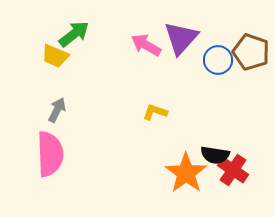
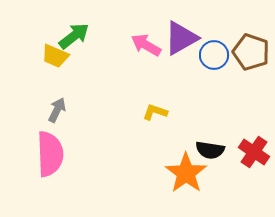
green arrow: moved 2 px down
purple triangle: rotated 18 degrees clockwise
blue circle: moved 4 px left, 5 px up
black semicircle: moved 5 px left, 5 px up
red cross: moved 21 px right, 18 px up
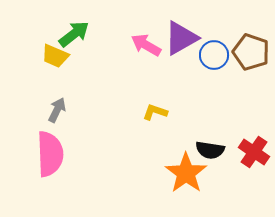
green arrow: moved 2 px up
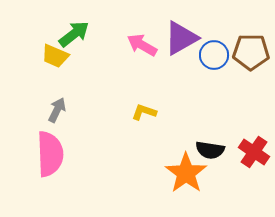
pink arrow: moved 4 px left
brown pentagon: rotated 18 degrees counterclockwise
yellow L-shape: moved 11 px left
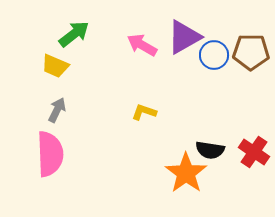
purple triangle: moved 3 px right, 1 px up
yellow trapezoid: moved 10 px down
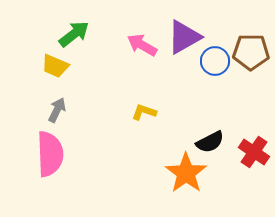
blue circle: moved 1 px right, 6 px down
black semicircle: moved 8 px up; rotated 36 degrees counterclockwise
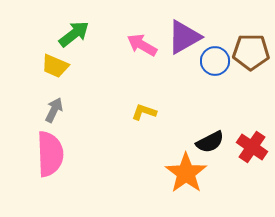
gray arrow: moved 3 px left
red cross: moved 2 px left, 5 px up
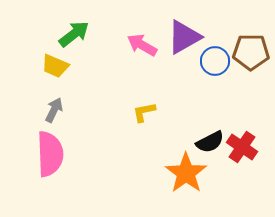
yellow L-shape: rotated 30 degrees counterclockwise
red cross: moved 10 px left
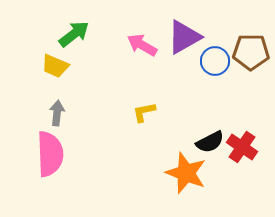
gray arrow: moved 3 px right, 3 px down; rotated 20 degrees counterclockwise
orange star: rotated 15 degrees counterclockwise
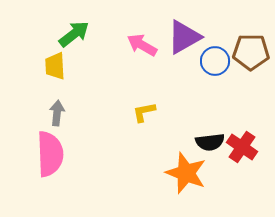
yellow trapezoid: rotated 64 degrees clockwise
black semicircle: rotated 20 degrees clockwise
